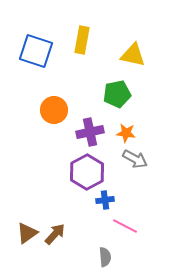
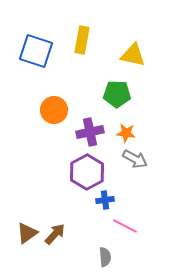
green pentagon: rotated 12 degrees clockwise
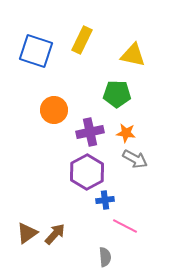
yellow rectangle: rotated 16 degrees clockwise
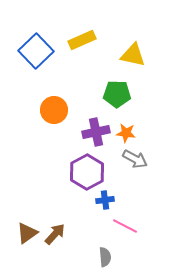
yellow rectangle: rotated 40 degrees clockwise
blue square: rotated 28 degrees clockwise
purple cross: moved 6 px right
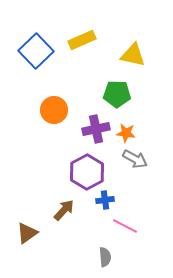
purple cross: moved 3 px up
brown arrow: moved 9 px right, 24 px up
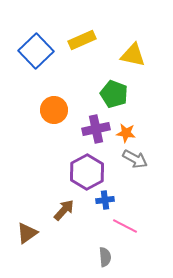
green pentagon: moved 3 px left; rotated 20 degrees clockwise
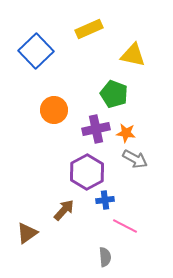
yellow rectangle: moved 7 px right, 11 px up
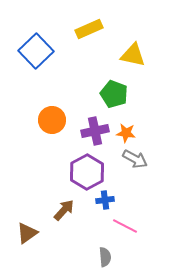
orange circle: moved 2 px left, 10 px down
purple cross: moved 1 px left, 2 px down
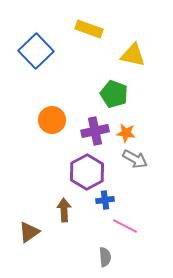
yellow rectangle: rotated 44 degrees clockwise
brown arrow: rotated 45 degrees counterclockwise
brown triangle: moved 2 px right, 1 px up
